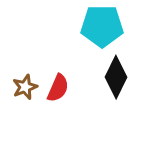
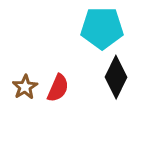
cyan pentagon: moved 2 px down
brown star: rotated 10 degrees counterclockwise
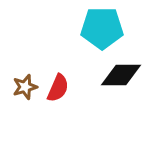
black diamond: moved 5 px right, 2 px up; rotated 63 degrees clockwise
brown star: rotated 15 degrees clockwise
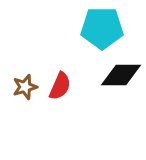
red semicircle: moved 2 px right, 2 px up
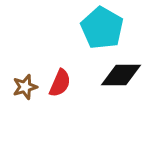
cyan pentagon: rotated 30 degrees clockwise
red semicircle: moved 3 px up
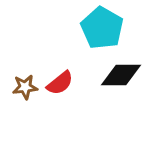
red semicircle: rotated 28 degrees clockwise
brown star: rotated 10 degrees clockwise
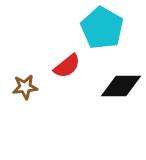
black diamond: moved 11 px down
red semicircle: moved 7 px right, 17 px up
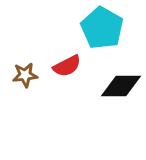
red semicircle: rotated 12 degrees clockwise
brown star: moved 12 px up
